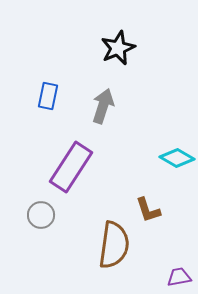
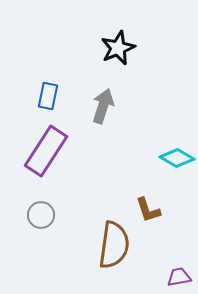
purple rectangle: moved 25 px left, 16 px up
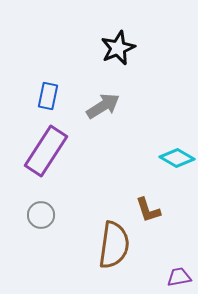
gray arrow: rotated 40 degrees clockwise
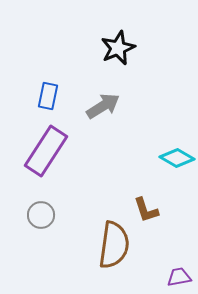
brown L-shape: moved 2 px left
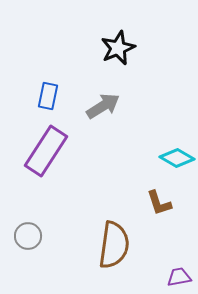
brown L-shape: moved 13 px right, 7 px up
gray circle: moved 13 px left, 21 px down
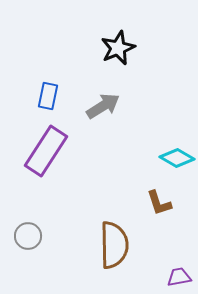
brown semicircle: rotated 9 degrees counterclockwise
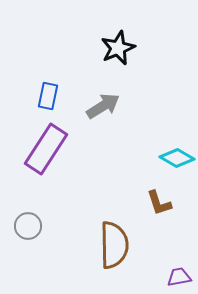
purple rectangle: moved 2 px up
gray circle: moved 10 px up
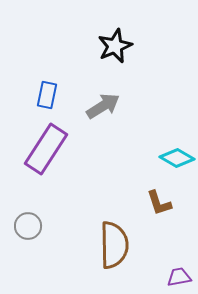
black star: moved 3 px left, 2 px up
blue rectangle: moved 1 px left, 1 px up
